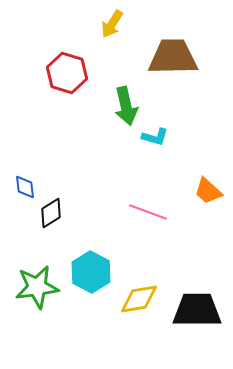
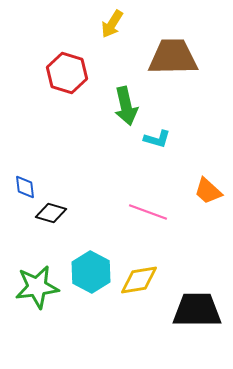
cyan L-shape: moved 2 px right, 2 px down
black diamond: rotated 48 degrees clockwise
yellow diamond: moved 19 px up
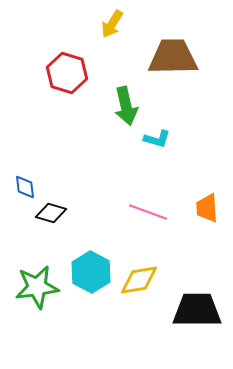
orange trapezoid: moved 1 px left, 17 px down; rotated 44 degrees clockwise
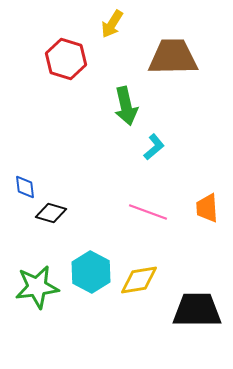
red hexagon: moved 1 px left, 14 px up
cyan L-shape: moved 3 px left, 8 px down; rotated 56 degrees counterclockwise
